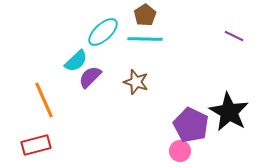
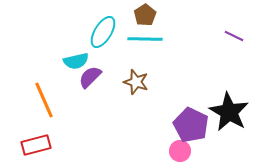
cyan ellipse: rotated 16 degrees counterclockwise
cyan semicircle: rotated 30 degrees clockwise
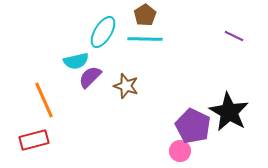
brown star: moved 10 px left, 4 px down
purple pentagon: moved 2 px right, 1 px down
red rectangle: moved 2 px left, 5 px up
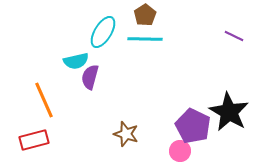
purple semicircle: rotated 30 degrees counterclockwise
brown star: moved 48 px down
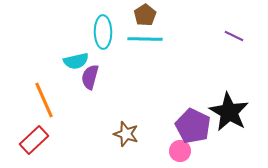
cyan ellipse: rotated 32 degrees counterclockwise
red rectangle: rotated 28 degrees counterclockwise
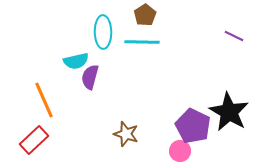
cyan line: moved 3 px left, 3 px down
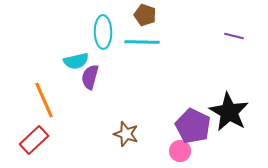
brown pentagon: rotated 20 degrees counterclockwise
purple line: rotated 12 degrees counterclockwise
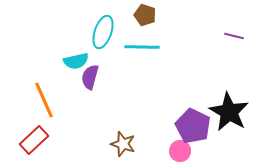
cyan ellipse: rotated 20 degrees clockwise
cyan line: moved 5 px down
brown star: moved 3 px left, 10 px down
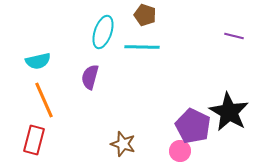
cyan semicircle: moved 38 px left
red rectangle: rotated 32 degrees counterclockwise
